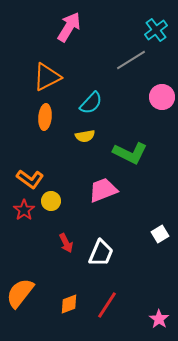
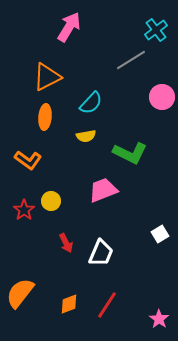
yellow semicircle: moved 1 px right
orange L-shape: moved 2 px left, 19 px up
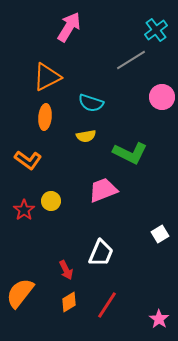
cyan semicircle: rotated 65 degrees clockwise
red arrow: moved 27 px down
orange diamond: moved 2 px up; rotated 10 degrees counterclockwise
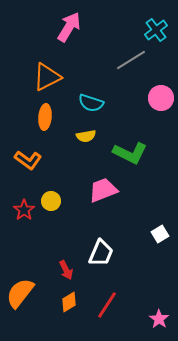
pink circle: moved 1 px left, 1 px down
